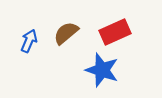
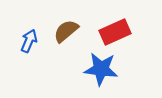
brown semicircle: moved 2 px up
blue star: moved 1 px left, 1 px up; rotated 12 degrees counterclockwise
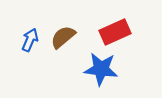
brown semicircle: moved 3 px left, 6 px down
blue arrow: moved 1 px right, 1 px up
